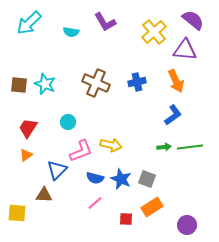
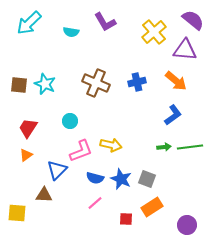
orange arrow: rotated 25 degrees counterclockwise
cyan circle: moved 2 px right, 1 px up
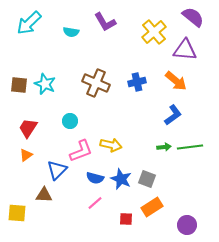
purple semicircle: moved 3 px up
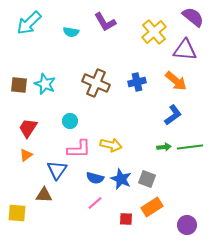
pink L-shape: moved 2 px left, 2 px up; rotated 20 degrees clockwise
blue triangle: rotated 10 degrees counterclockwise
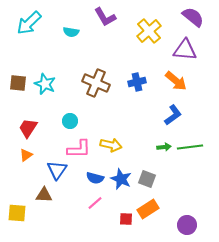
purple L-shape: moved 5 px up
yellow cross: moved 5 px left, 1 px up
brown square: moved 1 px left, 2 px up
orange rectangle: moved 4 px left, 2 px down
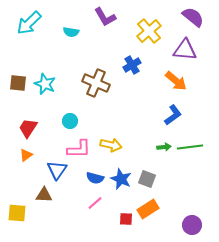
blue cross: moved 5 px left, 17 px up; rotated 18 degrees counterclockwise
purple circle: moved 5 px right
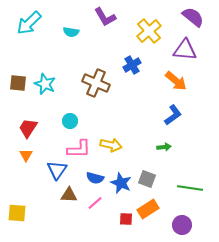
green line: moved 41 px down; rotated 15 degrees clockwise
orange triangle: rotated 24 degrees counterclockwise
blue star: moved 4 px down
brown triangle: moved 25 px right
purple circle: moved 10 px left
